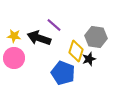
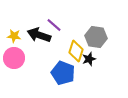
black arrow: moved 3 px up
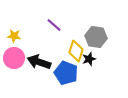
black arrow: moved 27 px down
blue pentagon: moved 3 px right
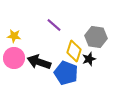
yellow diamond: moved 2 px left
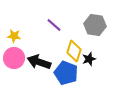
gray hexagon: moved 1 px left, 12 px up
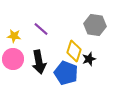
purple line: moved 13 px left, 4 px down
pink circle: moved 1 px left, 1 px down
black arrow: rotated 120 degrees counterclockwise
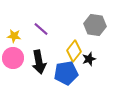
yellow diamond: rotated 20 degrees clockwise
pink circle: moved 1 px up
blue pentagon: rotated 30 degrees counterclockwise
